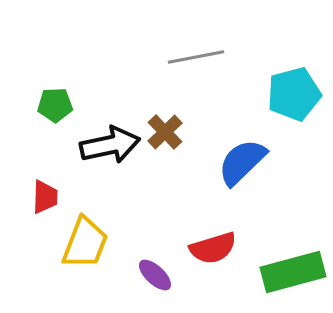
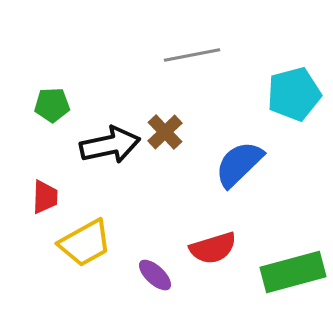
gray line: moved 4 px left, 2 px up
green pentagon: moved 3 px left
blue semicircle: moved 3 px left, 2 px down
yellow trapezoid: rotated 40 degrees clockwise
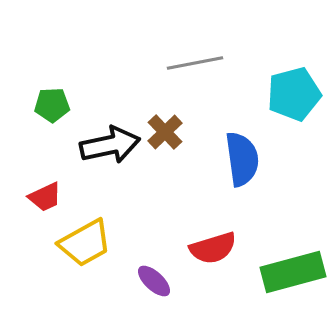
gray line: moved 3 px right, 8 px down
blue semicircle: moved 3 px right, 5 px up; rotated 126 degrees clockwise
red trapezoid: rotated 63 degrees clockwise
purple ellipse: moved 1 px left, 6 px down
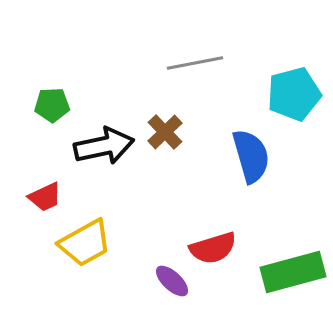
black arrow: moved 6 px left, 1 px down
blue semicircle: moved 9 px right, 3 px up; rotated 8 degrees counterclockwise
purple ellipse: moved 18 px right
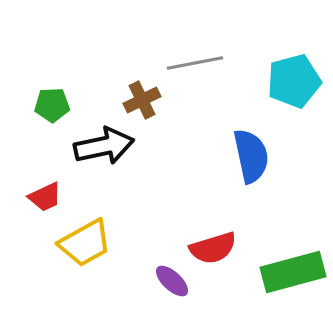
cyan pentagon: moved 13 px up
brown cross: moved 23 px left, 32 px up; rotated 18 degrees clockwise
blue semicircle: rotated 4 degrees clockwise
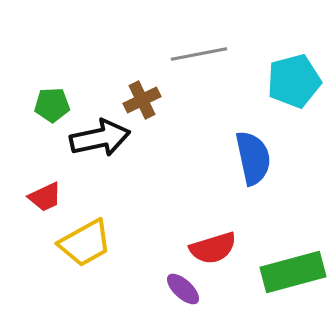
gray line: moved 4 px right, 9 px up
black arrow: moved 4 px left, 8 px up
blue semicircle: moved 2 px right, 2 px down
purple ellipse: moved 11 px right, 8 px down
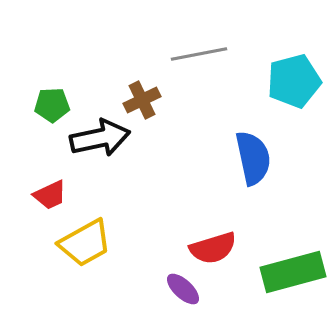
red trapezoid: moved 5 px right, 2 px up
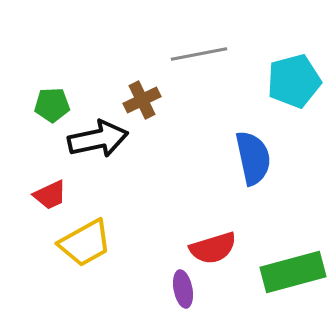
black arrow: moved 2 px left, 1 px down
purple ellipse: rotated 36 degrees clockwise
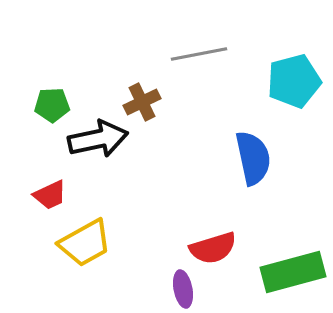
brown cross: moved 2 px down
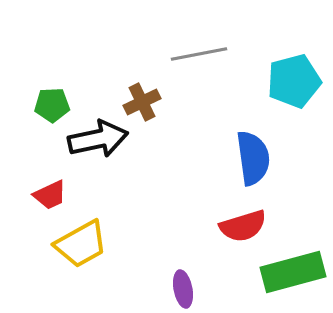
blue semicircle: rotated 4 degrees clockwise
yellow trapezoid: moved 4 px left, 1 px down
red semicircle: moved 30 px right, 22 px up
